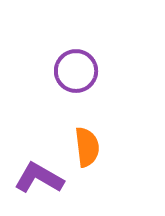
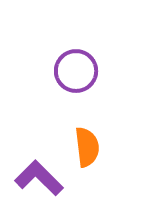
purple L-shape: rotated 15 degrees clockwise
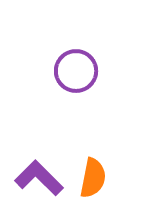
orange semicircle: moved 6 px right, 31 px down; rotated 18 degrees clockwise
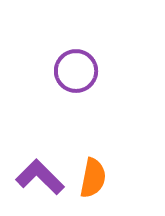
purple L-shape: moved 1 px right, 1 px up
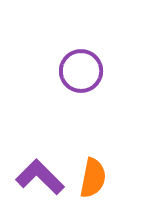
purple circle: moved 5 px right
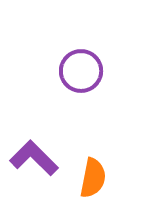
purple L-shape: moved 6 px left, 19 px up
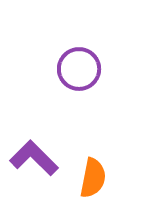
purple circle: moved 2 px left, 2 px up
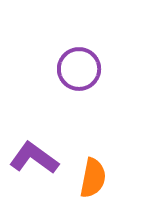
purple L-shape: rotated 9 degrees counterclockwise
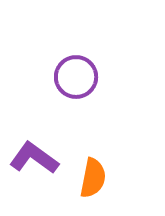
purple circle: moved 3 px left, 8 px down
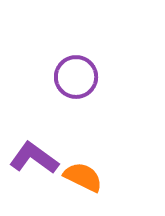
orange semicircle: moved 10 px left, 1 px up; rotated 75 degrees counterclockwise
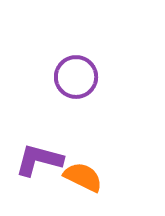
purple L-shape: moved 5 px right, 2 px down; rotated 21 degrees counterclockwise
